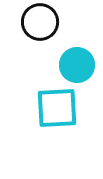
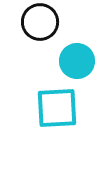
cyan circle: moved 4 px up
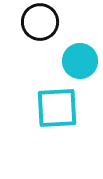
cyan circle: moved 3 px right
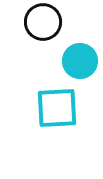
black circle: moved 3 px right
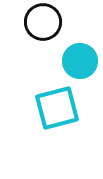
cyan square: rotated 12 degrees counterclockwise
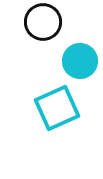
cyan square: rotated 9 degrees counterclockwise
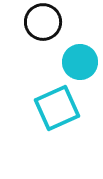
cyan circle: moved 1 px down
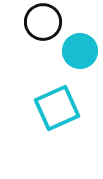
cyan circle: moved 11 px up
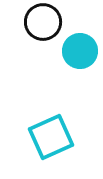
cyan square: moved 6 px left, 29 px down
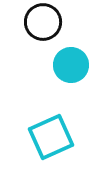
cyan circle: moved 9 px left, 14 px down
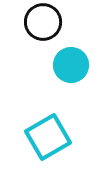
cyan square: moved 3 px left; rotated 6 degrees counterclockwise
